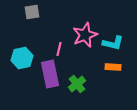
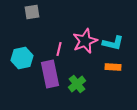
pink star: moved 6 px down
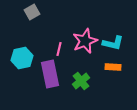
gray square: rotated 21 degrees counterclockwise
green cross: moved 4 px right, 3 px up
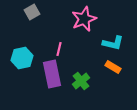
pink star: moved 1 px left, 22 px up
orange rectangle: rotated 28 degrees clockwise
purple rectangle: moved 2 px right
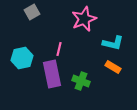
green cross: rotated 30 degrees counterclockwise
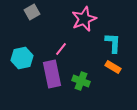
cyan L-shape: rotated 100 degrees counterclockwise
pink line: moved 2 px right; rotated 24 degrees clockwise
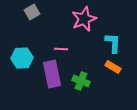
pink line: rotated 56 degrees clockwise
cyan hexagon: rotated 10 degrees clockwise
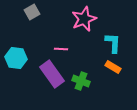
cyan hexagon: moved 6 px left; rotated 10 degrees clockwise
purple rectangle: rotated 24 degrees counterclockwise
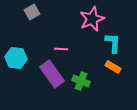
pink star: moved 8 px right
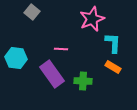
gray square: rotated 21 degrees counterclockwise
green cross: moved 2 px right; rotated 18 degrees counterclockwise
